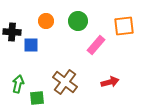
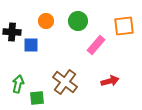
red arrow: moved 1 px up
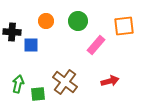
green square: moved 1 px right, 4 px up
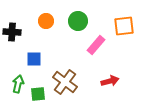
blue square: moved 3 px right, 14 px down
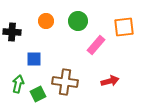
orange square: moved 1 px down
brown cross: rotated 30 degrees counterclockwise
green square: rotated 21 degrees counterclockwise
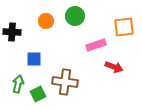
green circle: moved 3 px left, 5 px up
pink rectangle: rotated 30 degrees clockwise
red arrow: moved 4 px right, 14 px up; rotated 36 degrees clockwise
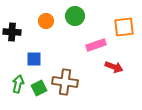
green square: moved 1 px right, 6 px up
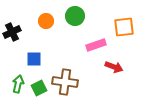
black cross: rotated 30 degrees counterclockwise
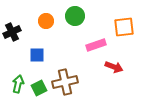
blue square: moved 3 px right, 4 px up
brown cross: rotated 20 degrees counterclockwise
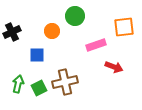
orange circle: moved 6 px right, 10 px down
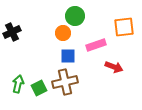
orange circle: moved 11 px right, 2 px down
blue square: moved 31 px right, 1 px down
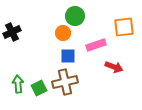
green arrow: rotated 18 degrees counterclockwise
